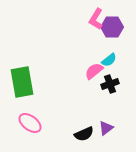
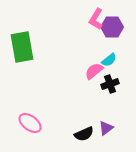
green rectangle: moved 35 px up
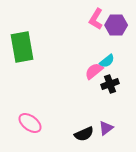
purple hexagon: moved 4 px right, 2 px up
cyan semicircle: moved 2 px left, 1 px down
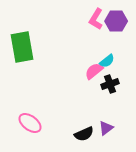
purple hexagon: moved 4 px up
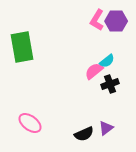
pink L-shape: moved 1 px right, 1 px down
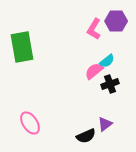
pink L-shape: moved 3 px left, 9 px down
pink ellipse: rotated 20 degrees clockwise
purple triangle: moved 1 px left, 4 px up
black semicircle: moved 2 px right, 2 px down
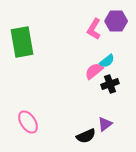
green rectangle: moved 5 px up
pink ellipse: moved 2 px left, 1 px up
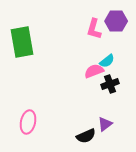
pink L-shape: rotated 15 degrees counterclockwise
pink semicircle: rotated 18 degrees clockwise
pink ellipse: rotated 45 degrees clockwise
